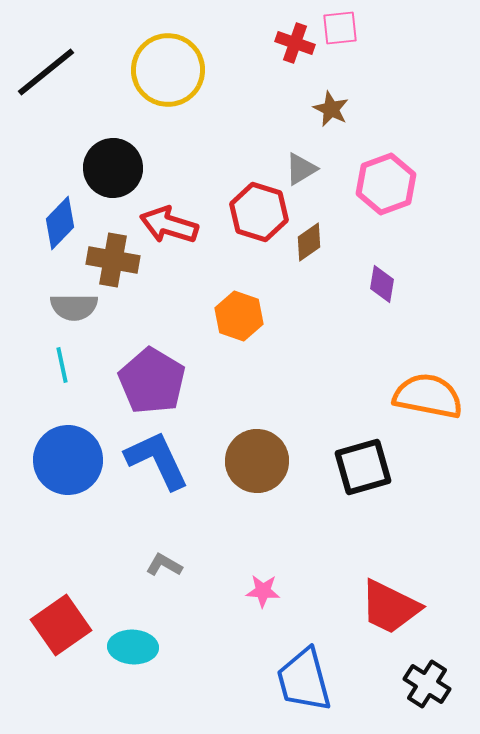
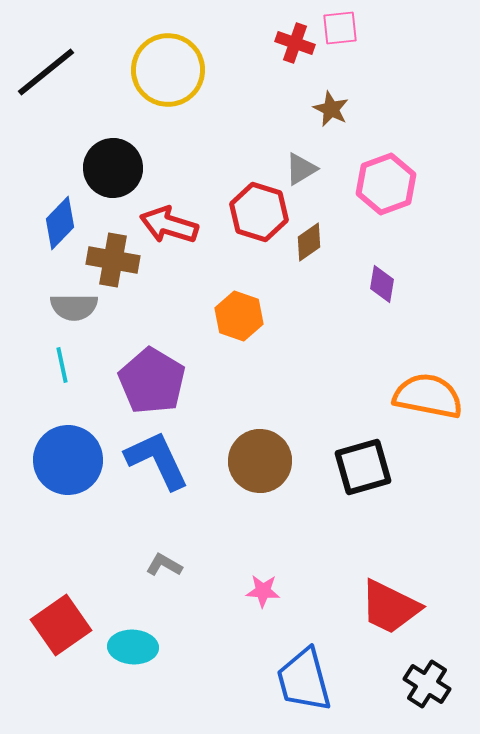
brown circle: moved 3 px right
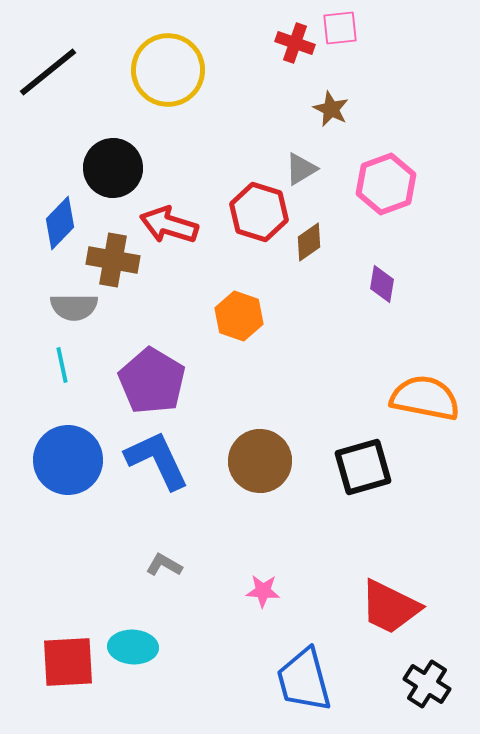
black line: moved 2 px right
orange semicircle: moved 3 px left, 2 px down
red square: moved 7 px right, 37 px down; rotated 32 degrees clockwise
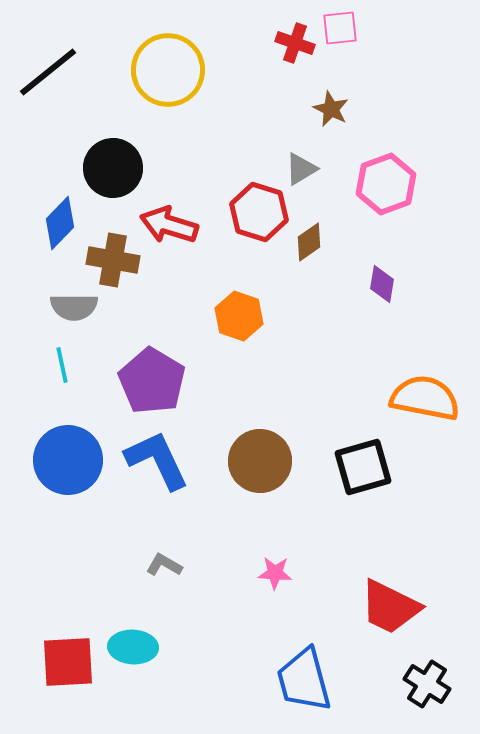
pink star: moved 12 px right, 18 px up
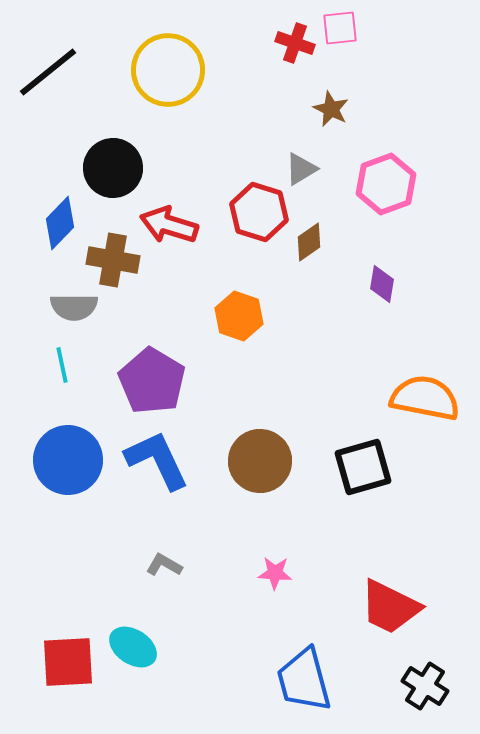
cyan ellipse: rotated 30 degrees clockwise
black cross: moved 2 px left, 2 px down
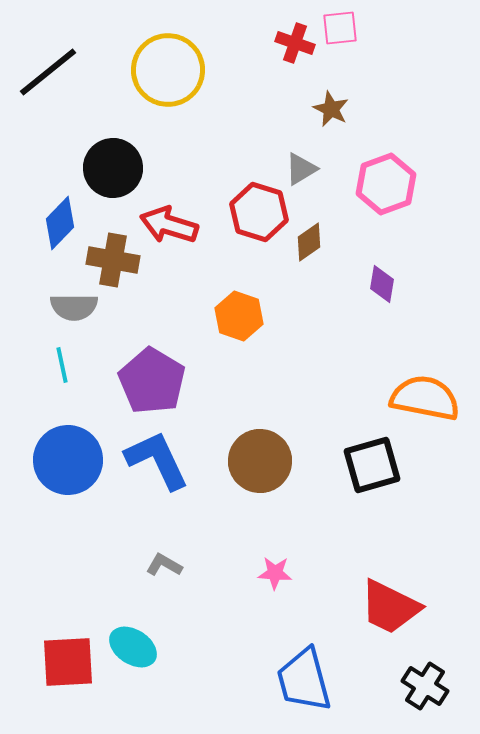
black square: moved 9 px right, 2 px up
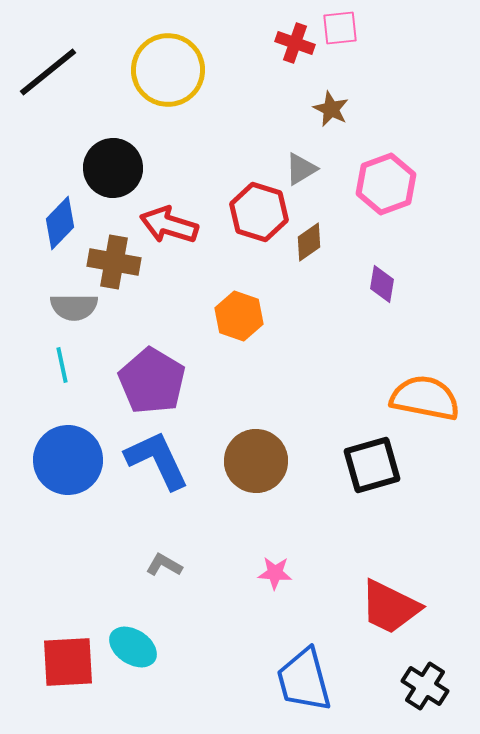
brown cross: moved 1 px right, 2 px down
brown circle: moved 4 px left
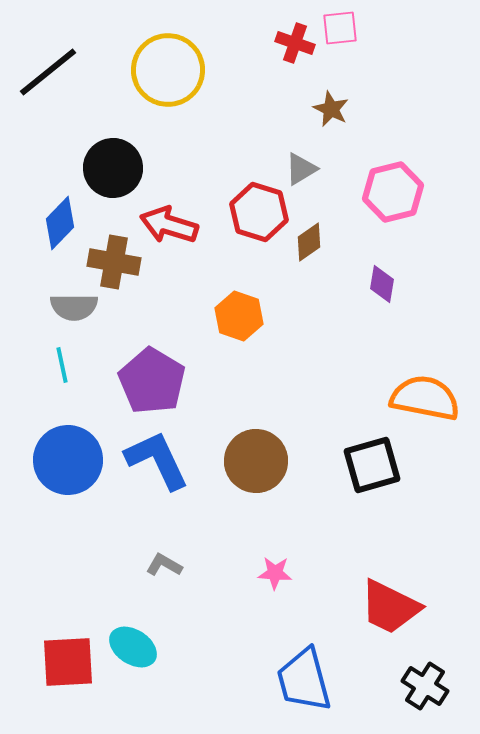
pink hexagon: moved 7 px right, 8 px down; rotated 6 degrees clockwise
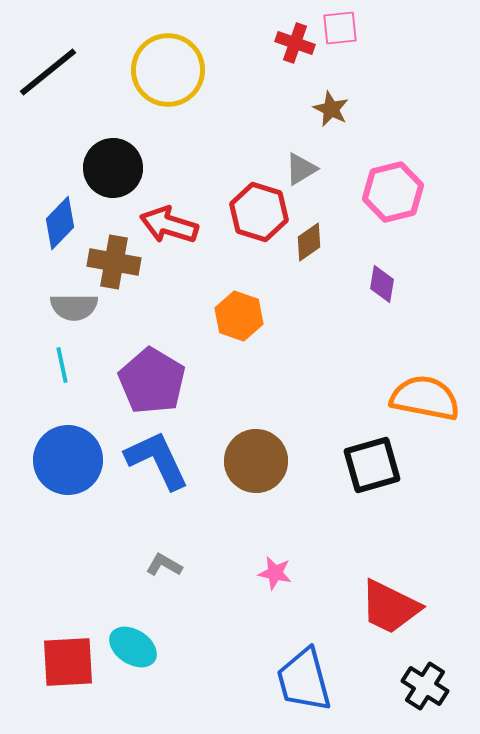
pink star: rotated 8 degrees clockwise
